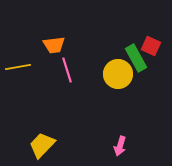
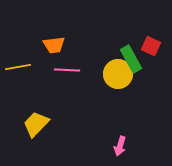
green rectangle: moved 5 px left, 1 px down
pink line: rotated 70 degrees counterclockwise
yellow trapezoid: moved 6 px left, 21 px up
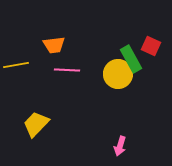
yellow line: moved 2 px left, 2 px up
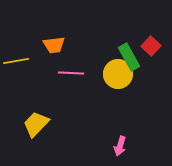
red square: rotated 18 degrees clockwise
green rectangle: moved 2 px left, 2 px up
yellow line: moved 4 px up
pink line: moved 4 px right, 3 px down
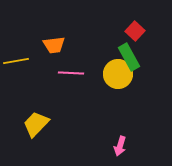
red square: moved 16 px left, 15 px up
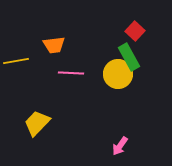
yellow trapezoid: moved 1 px right, 1 px up
pink arrow: rotated 18 degrees clockwise
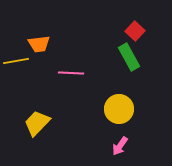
orange trapezoid: moved 15 px left, 1 px up
yellow circle: moved 1 px right, 35 px down
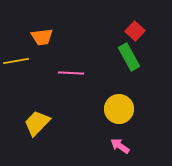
orange trapezoid: moved 3 px right, 7 px up
pink arrow: rotated 90 degrees clockwise
